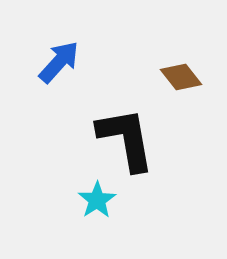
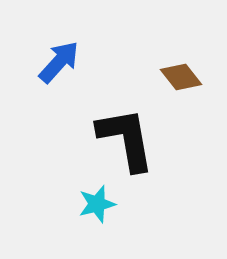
cyan star: moved 4 px down; rotated 18 degrees clockwise
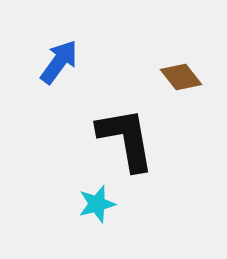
blue arrow: rotated 6 degrees counterclockwise
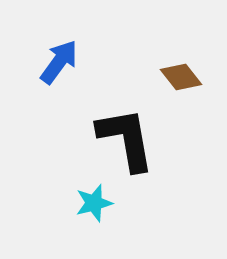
cyan star: moved 3 px left, 1 px up
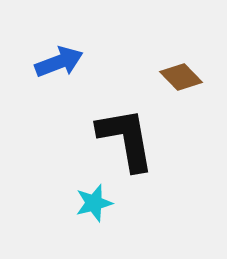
blue arrow: rotated 33 degrees clockwise
brown diamond: rotated 6 degrees counterclockwise
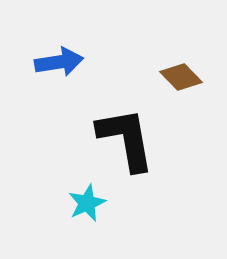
blue arrow: rotated 12 degrees clockwise
cyan star: moved 7 px left; rotated 9 degrees counterclockwise
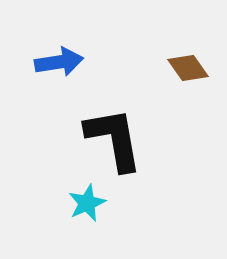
brown diamond: moved 7 px right, 9 px up; rotated 9 degrees clockwise
black L-shape: moved 12 px left
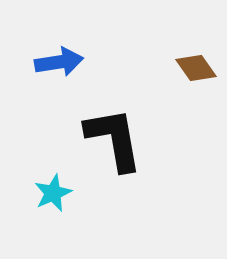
brown diamond: moved 8 px right
cyan star: moved 34 px left, 10 px up
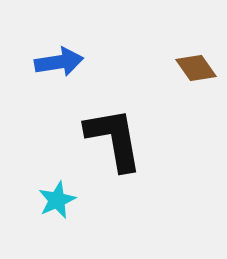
cyan star: moved 4 px right, 7 px down
